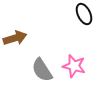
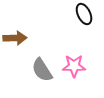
brown arrow: rotated 15 degrees clockwise
pink star: rotated 15 degrees counterclockwise
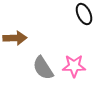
gray semicircle: moved 1 px right, 2 px up
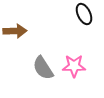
brown arrow: moved 7 px up
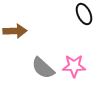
gray semicircle: rotated 15 degrees counterclockwise
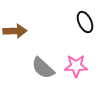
black ellipse: moved 1 px right, 8 px down
pink star: moved 2 px right
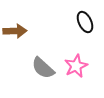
pink star: rotated 25 degrees counterclockwise
